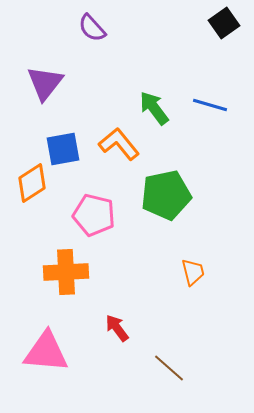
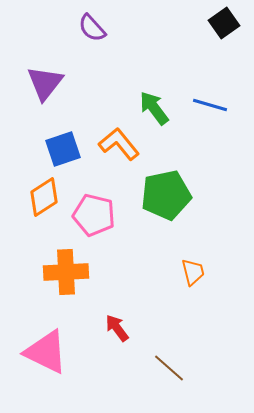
blue square: rotated 9 degrees counterclockwise
orange diamond: moved 12 px right, 14 px down
pink triangle: rotated 21 degrees clockwise
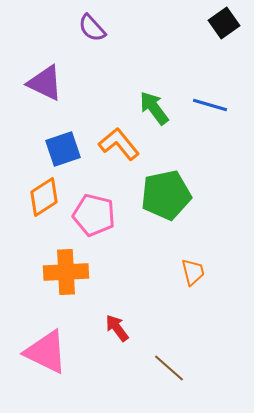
purple triangle: rotated 42 degrees counterclockwise
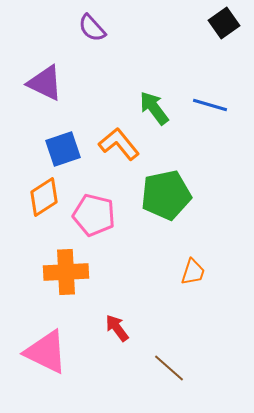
orange trapezoid: rotated 32 degrees clockwise
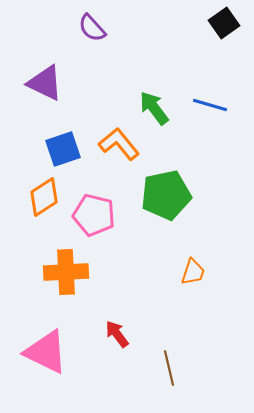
red arrow: moved 6 px down
brown line: rotated 36 degrees clockwise
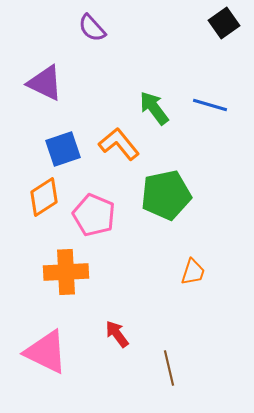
pink pentagon: rotated 9 degrees clockwise
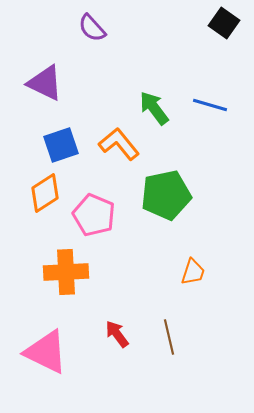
black square: rotated 20 degrees counterclockwise
blue square: moved 2 px left, 4 px up
orange diamond: moved 1 px right, 4 px up
brown line: moved 31 px up
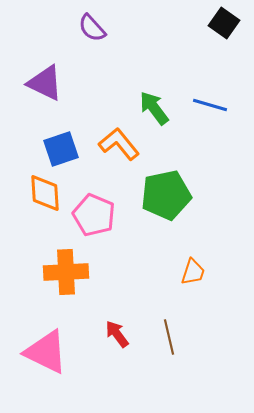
blue square: moved 4 px down
orange diamond: rotated 60 degrees counterclockwise
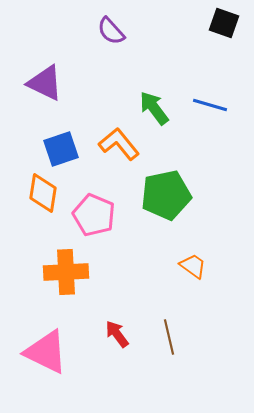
black square: rotated 16 degrees counterclockwise
purple semicircle: moved 19 px right, 3 px down
orange diamond: moved 2 px left; rotated 12 degrees clockwise
orange trapezoid: moved 6 px up; rotated 72 degrees counterclockwise
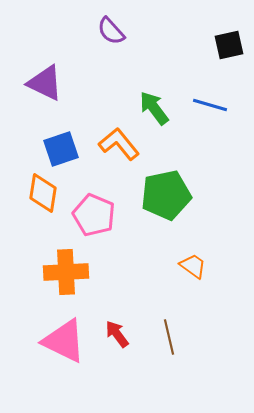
black square: moved 5 px right, 22 px down; rotated 32 degrees counterclockwise
pink triangle: moved 18 px right, 11 px up
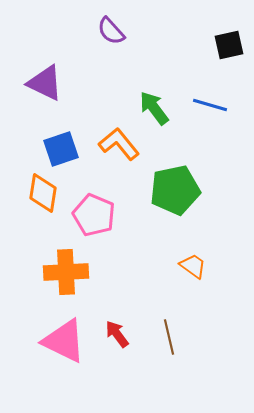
green pentagon: moved 9 px right, 5 px up
